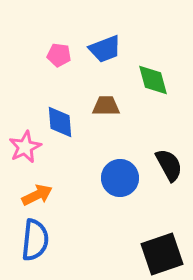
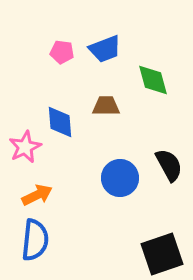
pink pentagon: moved 3 px right, 3 px up
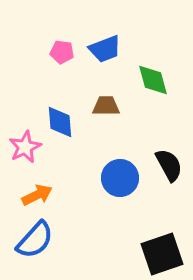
blue semicircle: rotated 36 degrees clockwise
